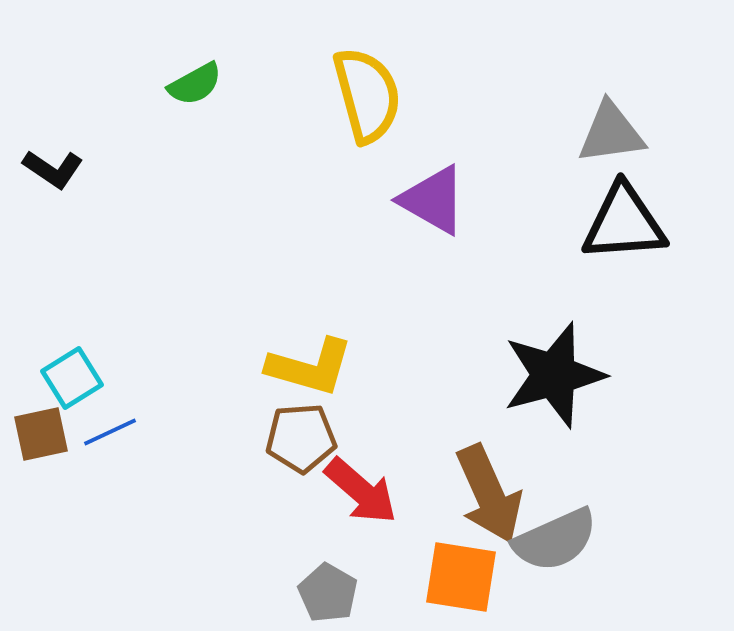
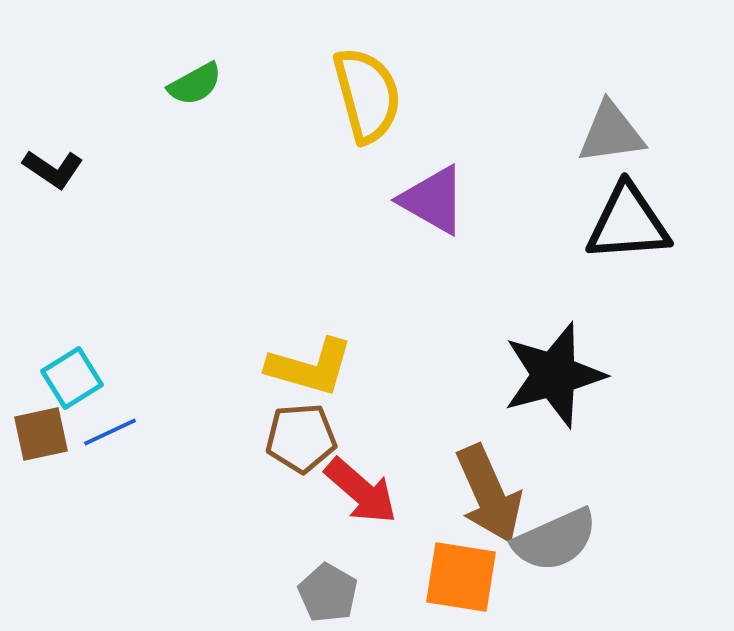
black triangle: moved 4 px right
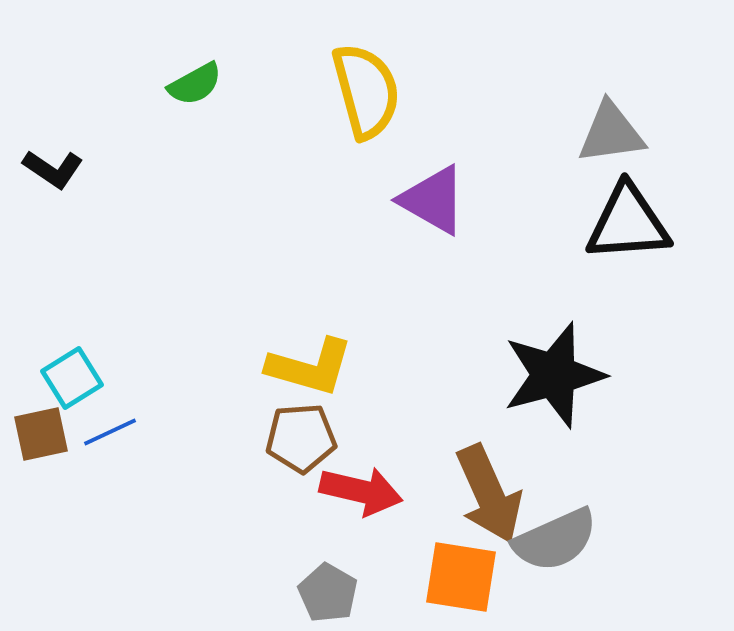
yellow semicircle: moved 1 px left, 4 px up
red arrow: rotated 28 degrees counterclockwise
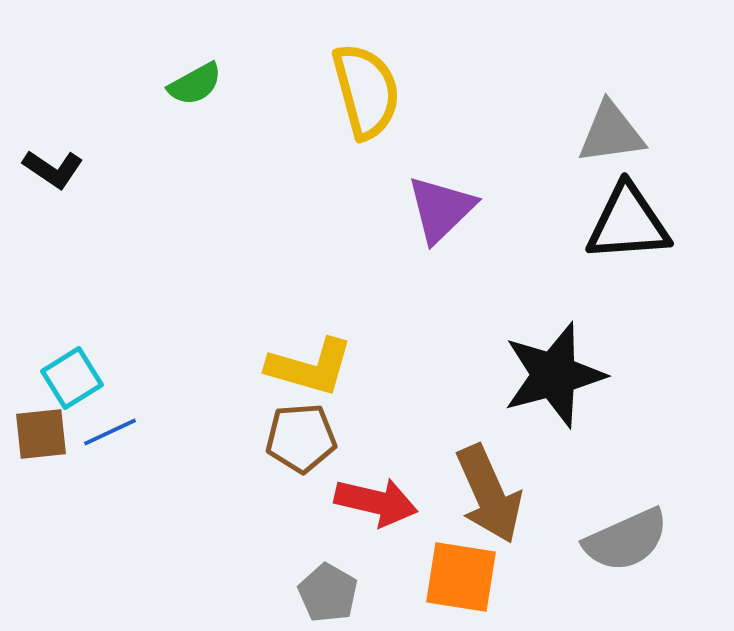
purple triangle: moved 8 px right, 9 px down; rotated 46 degrees clockwise
brown square: rotated 6 degrees clockwise
red arrow: moved 15 px right, 11 px down
gray semicircle: moved 71 px right
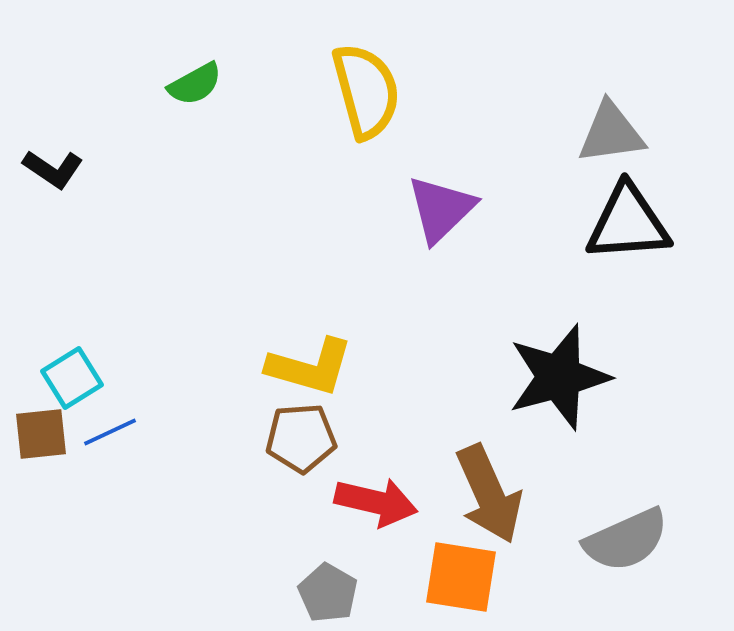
black star: moved 5 px right, 2 px down
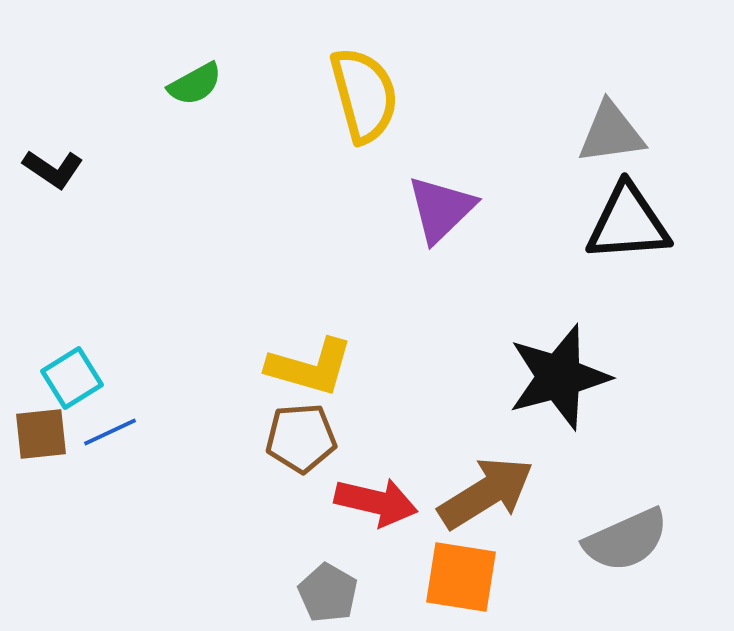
yellow semicircle: moved 2 px left, 4 px down
brown arrow: moved 3 px left, 1 px up; rotated 98 degrees counterclockwise
